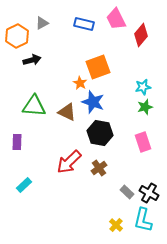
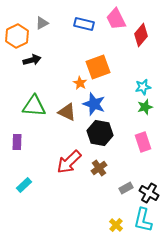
blue star: moved 1 px right, 2 px down
gray rectangle: moved 1 px left, 4 px up; rotated 72 degrees counterclockwise
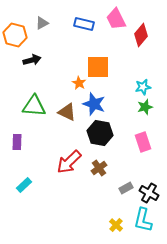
orange hexagon: moved 2 px left, 1 px up; rotated 20 degrees counterclockwise
orange square: rotated 20 degrees clockwise
orange star: moved 1 px left
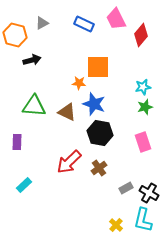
blue rectangle: rotated 12 degrees clockwise
orange star: rotated 24 degrees counterclockwise
